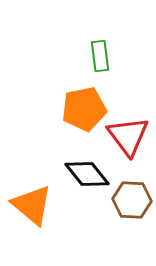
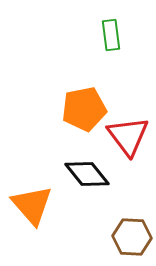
green rectangle: moved 11 px right, 21 px up
brown hexagon: moved 37 px down
orange triangle: rotated 9 degrees clockwise
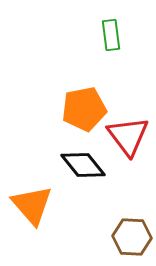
black diamond: moved 4 px left, 9 px up
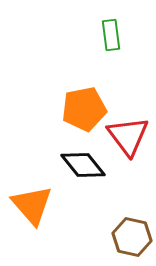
brown hexagon: rotated 9 degrees clockwise
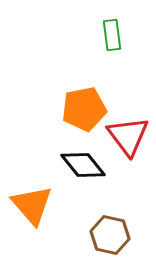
green rectangle: moved 1 px right
brown hexagon: moved 22 px left, 2 px up
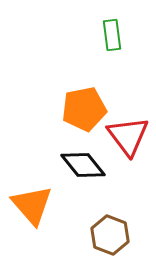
brown hexagon: rotated 9 degrees clockwise
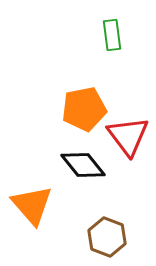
brown hexagon: moved 3 px left, 2 px down
